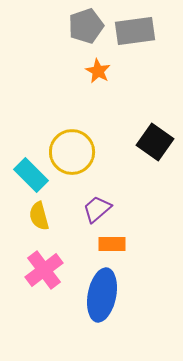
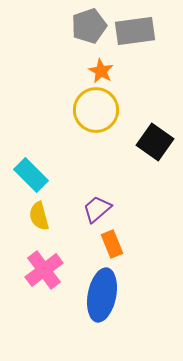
gray pentagon: moved 3 px right
orange star: moved 3 px right
yellow circle: moved 24 px right, 42 px up
orange rectangle: rotated 68 degrees clockwise
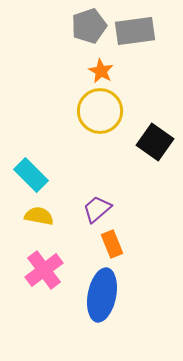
yellow circle: moved 4 px right, 1 px down
yellow semicircle: rotated 116 degrees clockwise
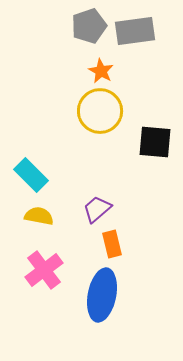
black square: rotated 30 degrees counterclockwise
orange rectangle: rotated 8 degrees clockwise
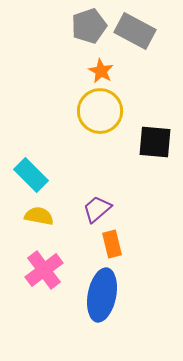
gray rectangle: rotated 36 degrees clockwise
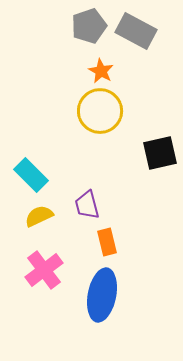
gray rectangle: moved 1 px right
black square: moved 5 px right, 11 px down; rotated 18 degrees counterclockwise
purple trapezoid: moved 10 px left, 4 px up; rotated 64 degrees counterclockwise
yellow semicircle: rotated 36 degrees counterclockwise
orange rectangle: moved 5 px left, 2 px up
